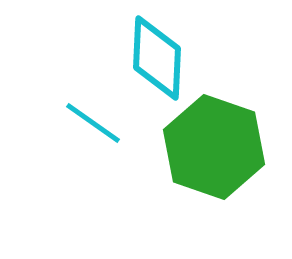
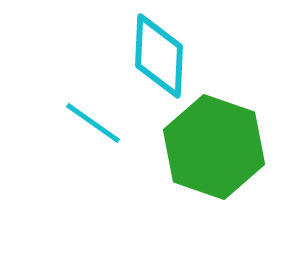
cyan diamond: moved 2 px right, 2 px up
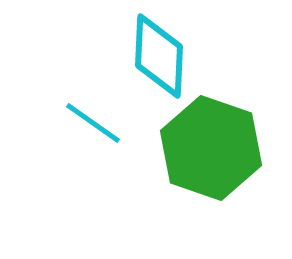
green hexagon: moved 3 px left, 1 px down
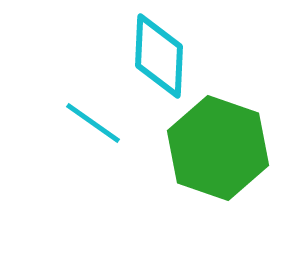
green hexagon: moved 7 px right
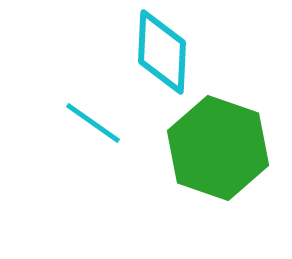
cyan diamond: moved 3 px right, 4 px up
